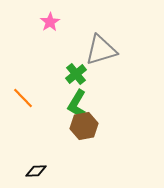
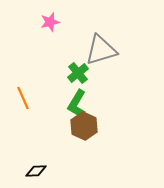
pink star: rotated 18 degrees clockwise
green cross: moved 2 px right, 1 px up
orange line: rotated 20 degrees clockwise
brown hexagon: rotated 24 degrees counterclockwise
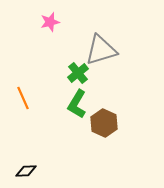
brown hexagon: moved 20 px right, 3 px up
black diamond: moved 10 px left
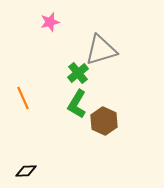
brown hexagon: moved 2 px up
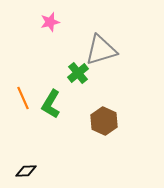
green L-shape: moved 26 px left
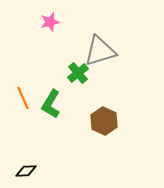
gray triangle: moved 1 px left, 1 px down
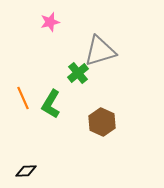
brown hexagon: moved 2 px left, 1 px down
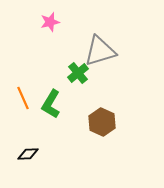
black diamond: moved 2 px right, 17 px up
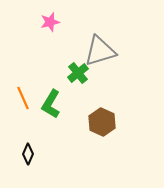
black diamond: rotated 65 degrees counterclockwise
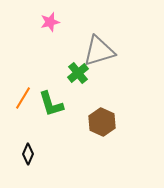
gray triangle: moved 1 px left
orange line: rotated 55 degrees clockwise
green L-shape: rotated 48 degrees counterclockwise
